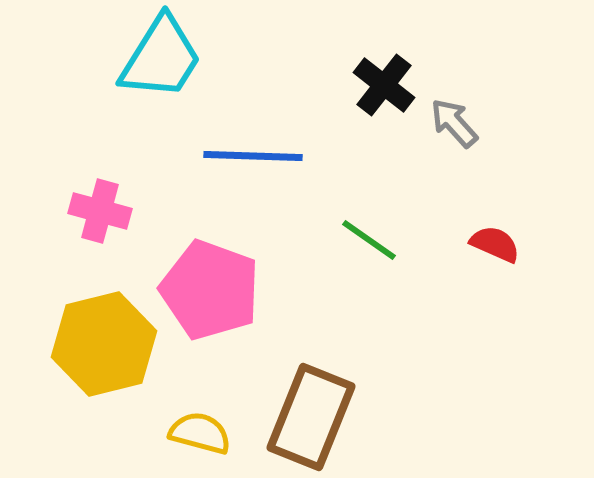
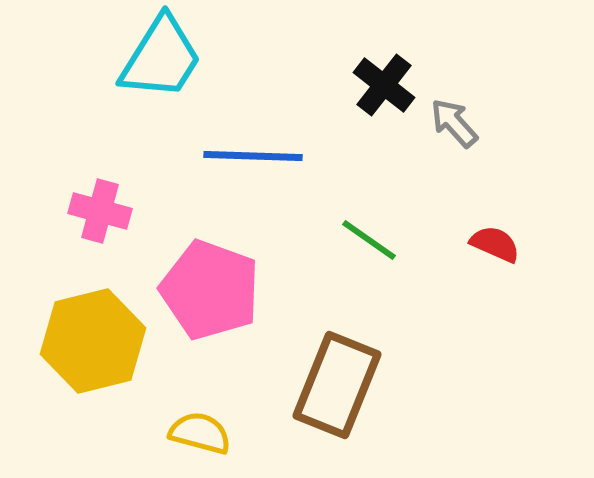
yellow hexagon: moved 11 px left, 3 px up
brown rectangle: moved 26 px right, 32 px up
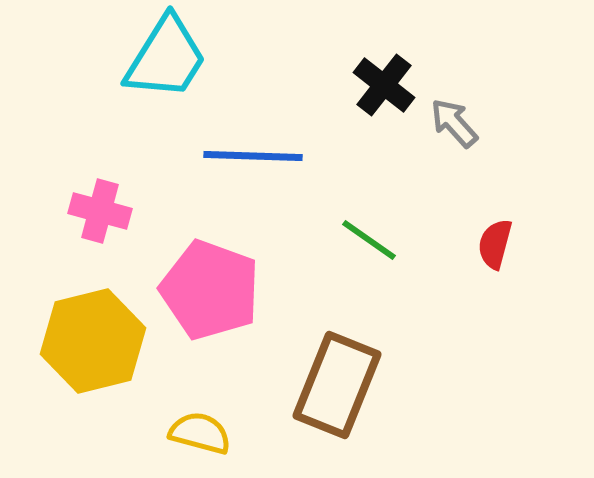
cyan trapezoid: moved 5 px right
red semicircle: rotated 99 degrees counterclockwise
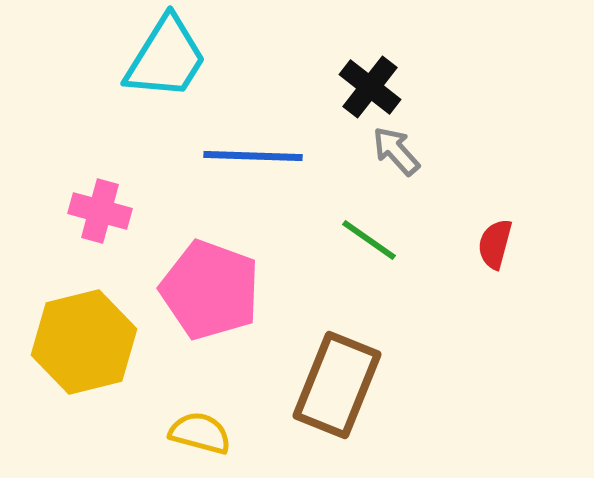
black cross: moved 14 px left, 2 px down
gray arrow: moved 58 px left, 28 px down
yellow hexagon: moved 9 px left, 1 px down
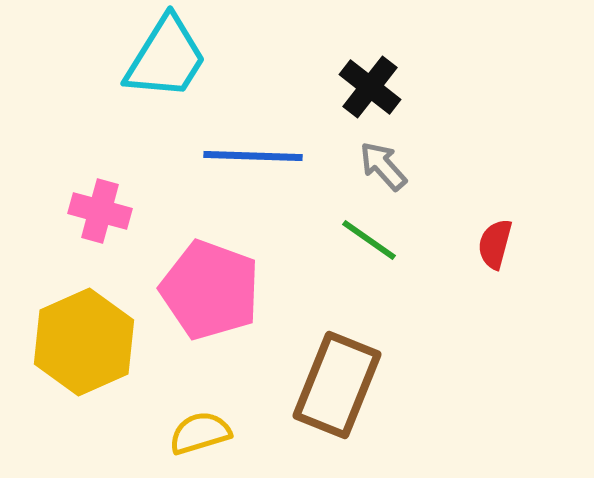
gray arrow: moved 13 px left, 15 px down
yellow hexagon: rotated 10 degrees counterclockwise
yellow semicircle: rotated 32 degrees counterclockwise
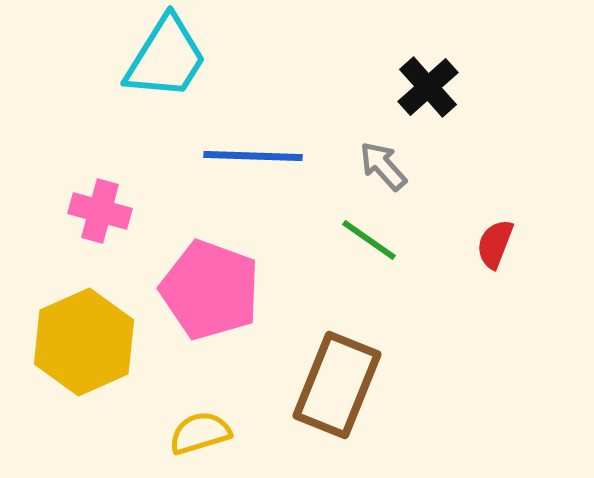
black cross: moved 58 px right; rotated 10 degrees clockwise
red semicircle: rotated 6 degrees clockwise
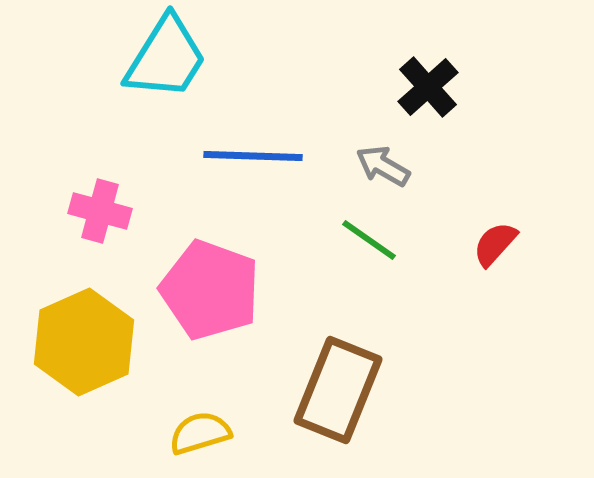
gray arrow: rotated 18 degrees counterclockwise
red semicircle: rotated 21 degrees clockwise
brown rectangle: moved 1 px right, 5 px down
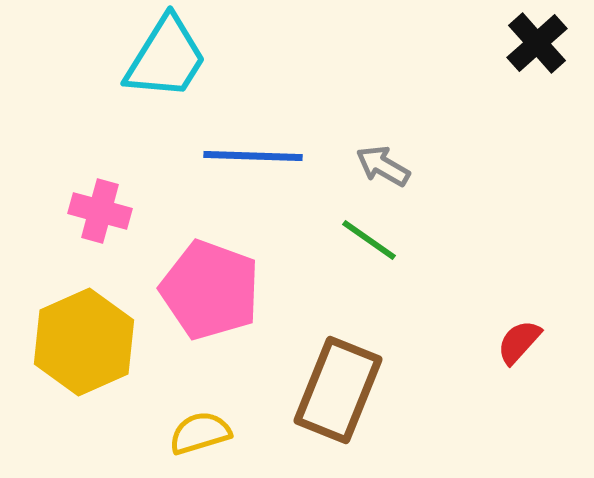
black cross: moved 109 px right, 44 px up
red semicircle: moved 24 px right, 98 px down
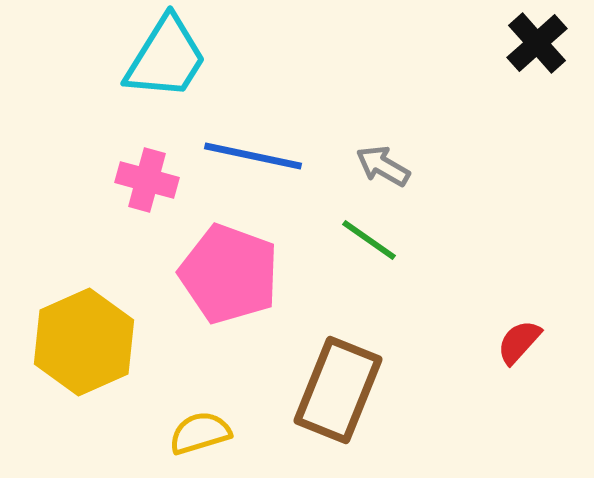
blue line: rotated 10 degrees clockwise
pink cross: moved 47 px right, 31 px up
pink pentagon: moved 19 px right, 16 px up
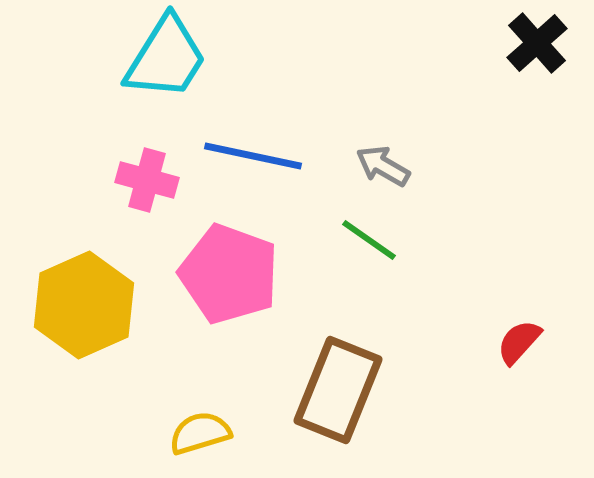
yellow hexagon: moved 37 px up
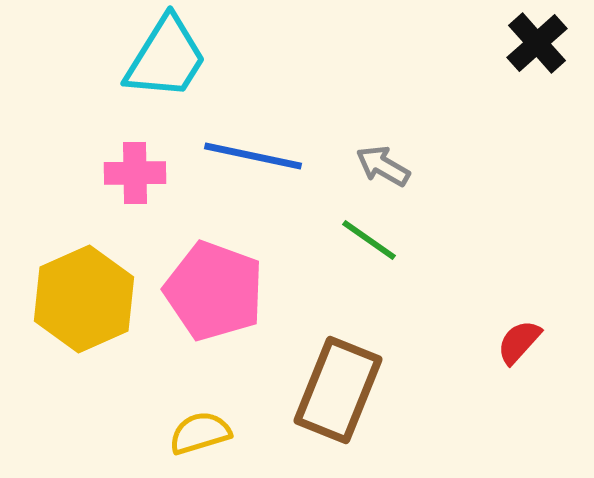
pink cross: moved 12 px left, 7 px up; rotated 16 degrees counterclockwise
pink pentagon: moved 15 px left, 17 px down
yellow hexagon: moved 6 px up
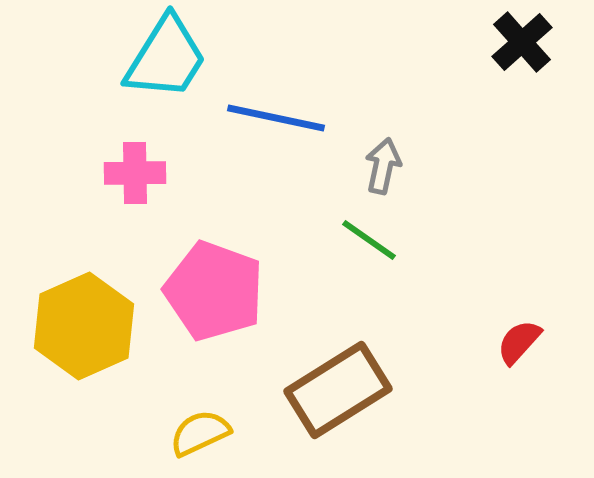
black cross: moved 15 px left, 1 px up
blue line: moved 23 px right, 38 px up
gray arrow: rotated 72 degrees clockwise
yellow hexagon: moved 27 px down
brown rectangle: rotated 36 degrees clockwise
yellow semicircle: rotated 8 degrees counterclockwise
